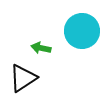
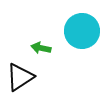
black triangle: moved 3 px left, 1 px up
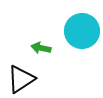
black triangle: moved 1 px right, 2 px down
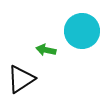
green arrow: moved 5 px right, 2 px down
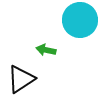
cyan circle: moved 2 px left, 11 px up
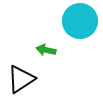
cyan circle: moved 1 px down
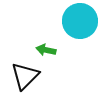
black triangle: moved 4 px right, 3 px up; rotated 12 degrees counterclockwise
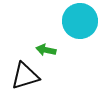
black triangle: rotated 28 degrees clockwise
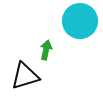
green arrow: rotated 90 degrees clockwise
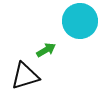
green arrow: rotated 48 degrees clockwise
